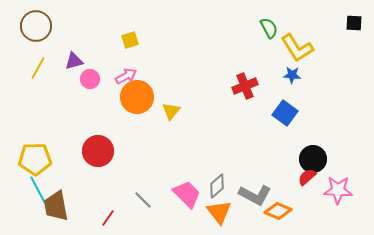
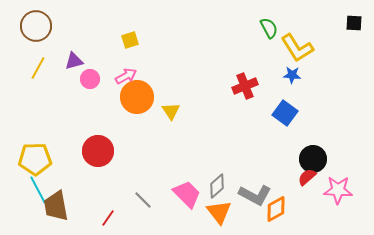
yellow triangle: rotated 12 degrees counterclockwise
orange diamond: moved 2 px left, 2 px up; rotated 52 degrees counterclockwise
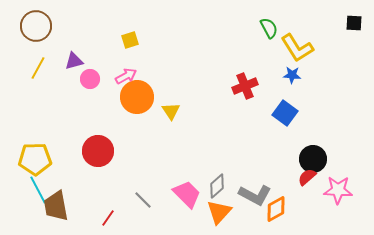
orange triangle: rotated 20 degrees clockwise
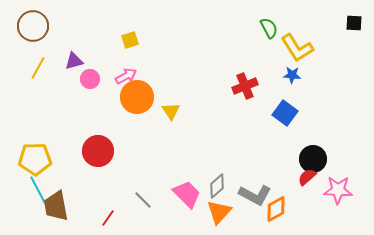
brown circle: moved 3 px left
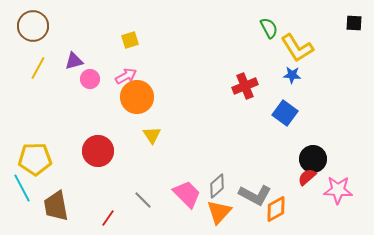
yellow triangle: moved 19 px left, 24 px down
cyan line: moved 16 px left, 2 px up
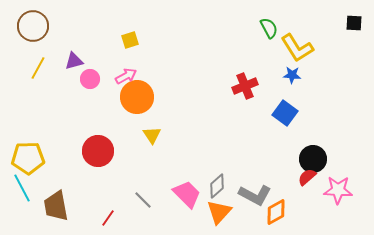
yellow pentagon: moved 7 px left, 1 px up
orange diamond: moved 3 px down
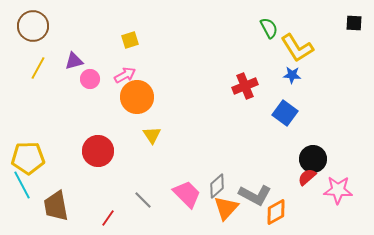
pink arrow: moved 1 px left, 1 px up
cyan line: moved 3 px up
orange triangle: moved 7 px right, 4 px up
